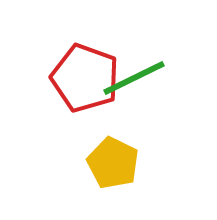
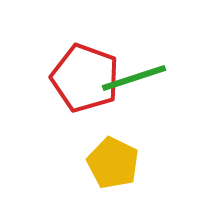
green line: rotated 8 degrees clockwise
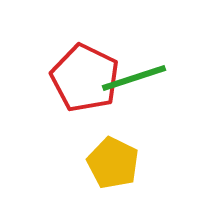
red pentagon: rotated 6 degrees clockwise
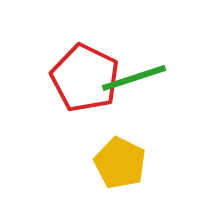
yellow pentagon: moved 7 px right
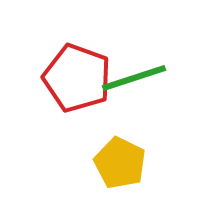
red pentagon: moved 8 px left; rotated 6 degrees counterclockwise
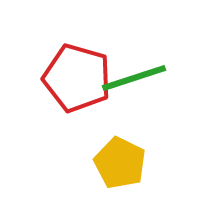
red pentagon: rotated 4 degrees counterclockwise
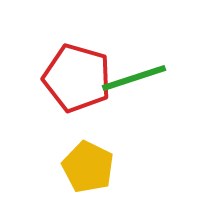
yellow pentagon: moved 32 px left, 4 px down
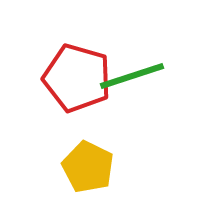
green line: moved 2 px left, 2 px up
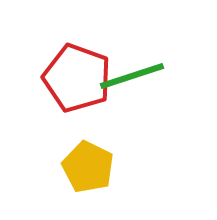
red pentagon: rotated 4 degrees clockwise
